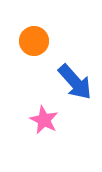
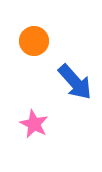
pink star: moved 10 px left, 4 px down
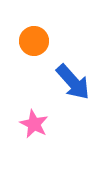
blue arrow: moved 2 px left
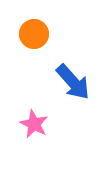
orange circle: moved 7 px up
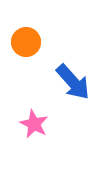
orange circle: moved 8 px left, 8 px down
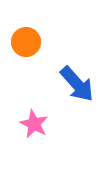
blue arrow: moved 4 px right, 2 px down
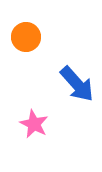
orange circle: moved 5 px up
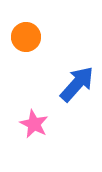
blue arrow: rotated 96 degrees counterclockwise
